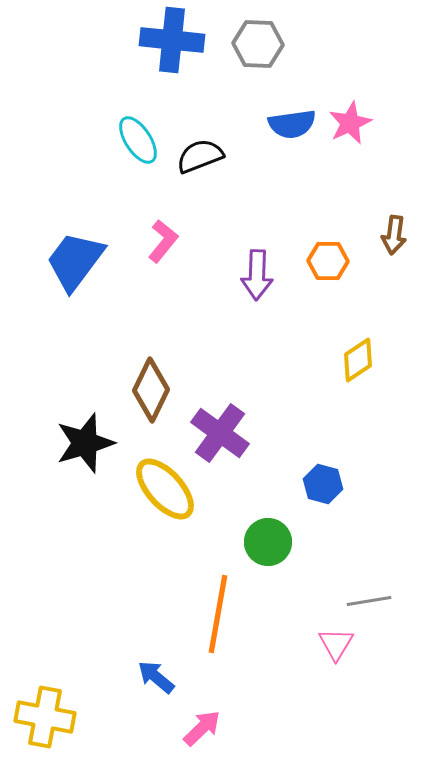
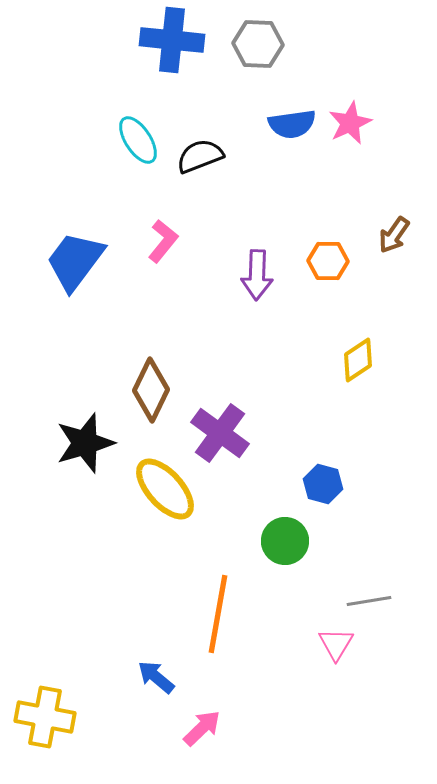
brown arrow: rotated 27 degrees clockwise
green circle: moved 17 px right, 1 px up
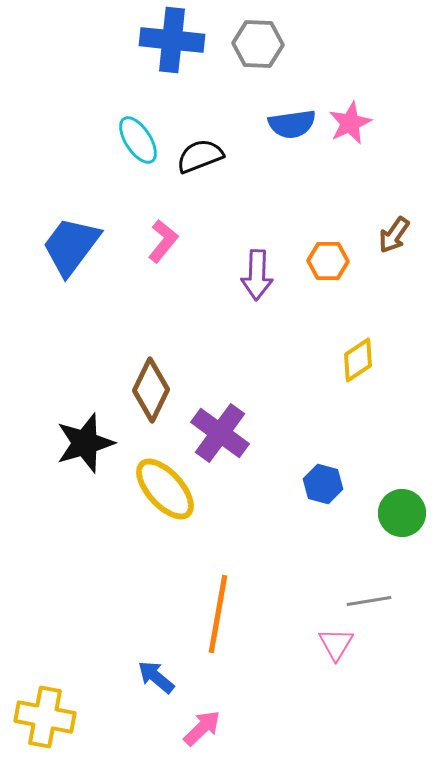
blue trapezoid: moved 4 px left, 15 px up
green circle: moved 117 px right, 28 px up
